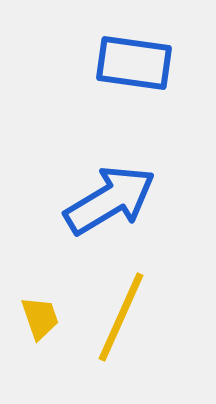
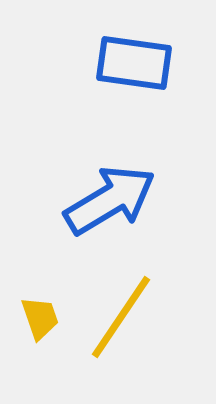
yellow line: rotated 10 degrees clockwise
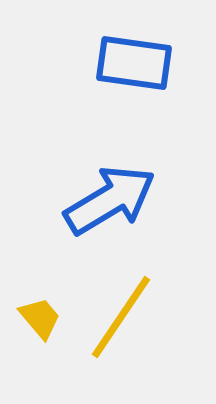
yellow trapezoid: rotated 21 degrees counterclockwise
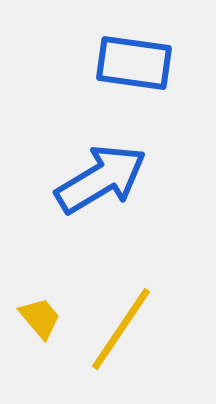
blue arrow: moved 9 px left, 21 px up
yellow line: moved 12 px down
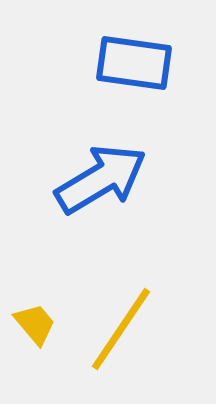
yellow trapezoid: moved 5 px left, 6 px down
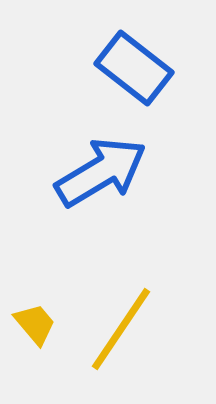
blue rectangle: moved 5 px down; rotated 30 degrees clockwise
blue arrow: moved 7 px up
